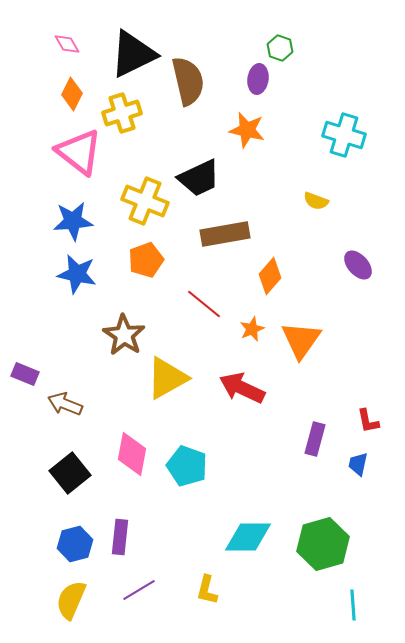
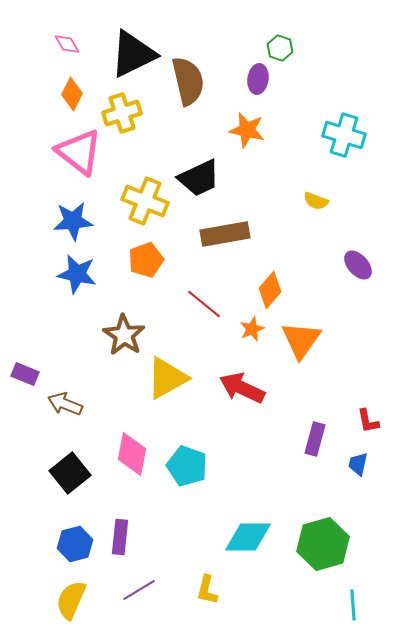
orange diamond at (270, 276): moved 14 px down
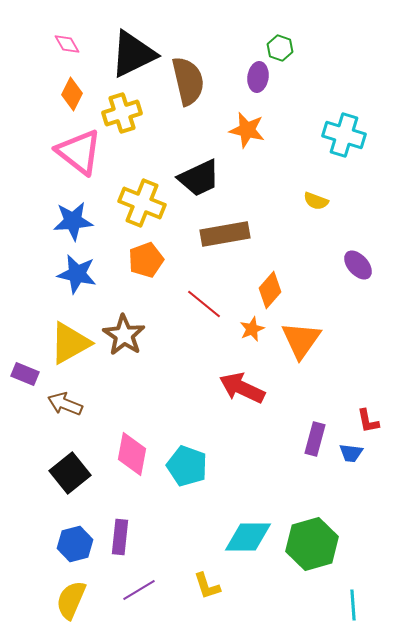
purple ellipse at (258, 79): moved 2 px up
yellow cross at (145, 201): moved 3 px left, 2 px down
yellow triangle at (167, 378): moved 97 px left, 35 px up
blue trapezoid at (358, 464): moved 7 px left, 11 px up; rotated 95 degrees counterclockwise
green hexagon at (323, 544): moved 11 px left
yellow L-shape at (207, 590): moved 4 px up; rotated 32 degrees counterclockwise
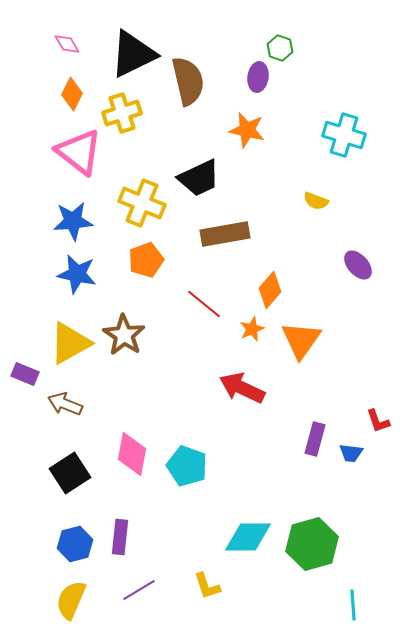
red L-shape at (368, 421): moved 10 px right; rotated 8 degrees counterclockwise
black square at (70, 473): rotated 6 degrees clockwise
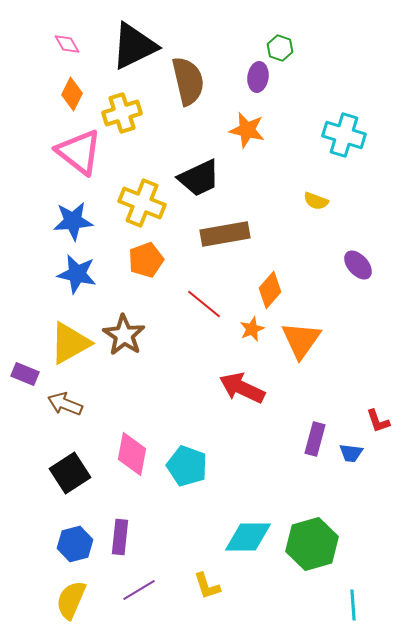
black triangle at (133, 54): moved 1 px right, 8 px up
